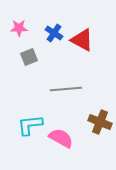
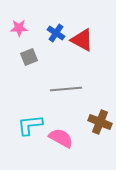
blue cross: moved 2 px right
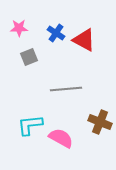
red triangle: moved 2 px right
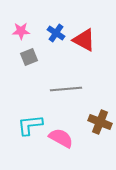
pink star: moved 2 px right, 3 px down
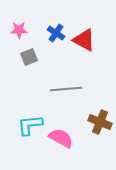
pink star: moved 2 px left, 1 px up
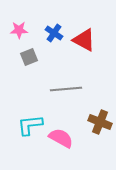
blue cross: moved 2 px left
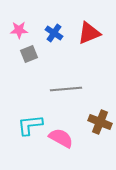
red triangle: moved 5 px right, 7 px up; rotated 50 degrees counterclockwise
gray square: moved 3 px up
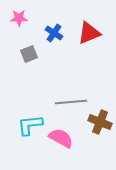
pink star: moved 12 px up
gray line: moved 5 px right, 13 px down
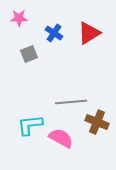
red triangle: rotated 10 degrees counterclockwise
brown cross: moved 3 px left
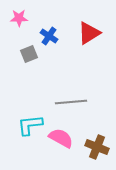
blue cross: moved 5 px left, 3 px down
brown cross: moved 25 px down
